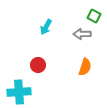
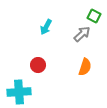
gray arrow: rotated 138 degrees clockwise
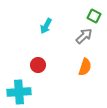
cyan arrow: moved 1 px up
gray arrow: moved 2 px right, 2 px down
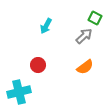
green square: moved 1 px right, 2 px down
orange semicircle: rotated 36 degrees clockwise
cyan cross: rotated 10 degrees counterclockwise
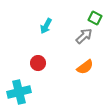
red circle: moved 2 px up
